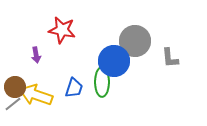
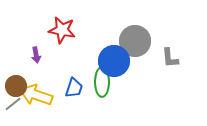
brown circle: moved 1 px right, 1 px up
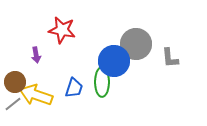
gray circle: moved 1 px right, 3 px down
brown circle: moved 1 px left, 4 px up
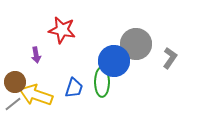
gray L-shape: rotated 140 degrees counterclockwise
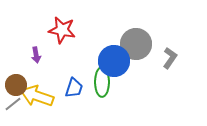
brown circle: moved 1 px right, 3 px down
yellow arrow: moved 1 px right, 1 px down
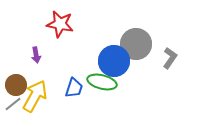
red star: moved 2 px left, 6 px up
green ellipse: rotated 76 degrees counterclockwise
yellow arrow: moved 2 px left; rotated 100 degrees clockwise
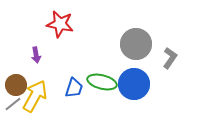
blue circle: moved 20 px right, 23 px down
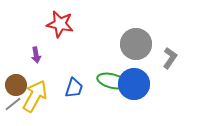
green ellipse: moved 10 px right, 1 px up
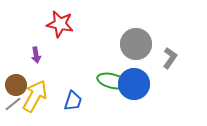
blue trapezoid: moved 1 px left, 13 px down
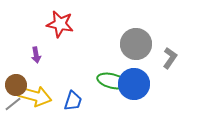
yellow arrow: rotated 76 degrees clockwise
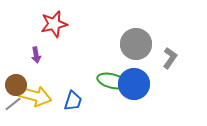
red star: moved 6 px left; rotated 24 degrees counterclockwise
